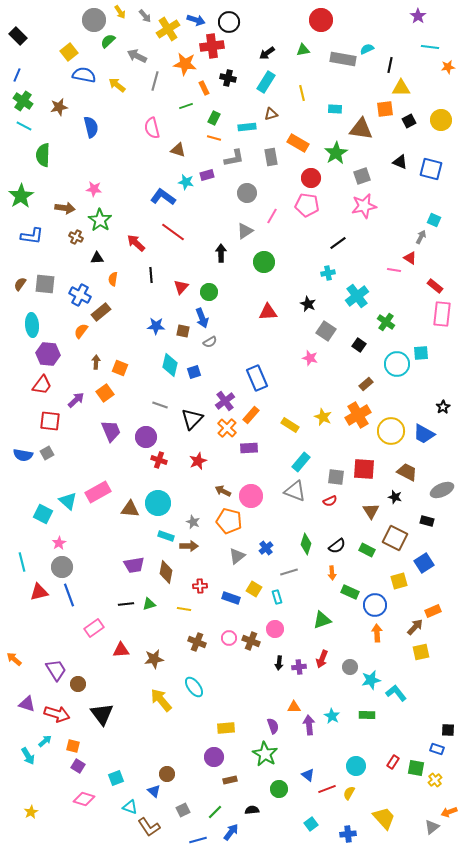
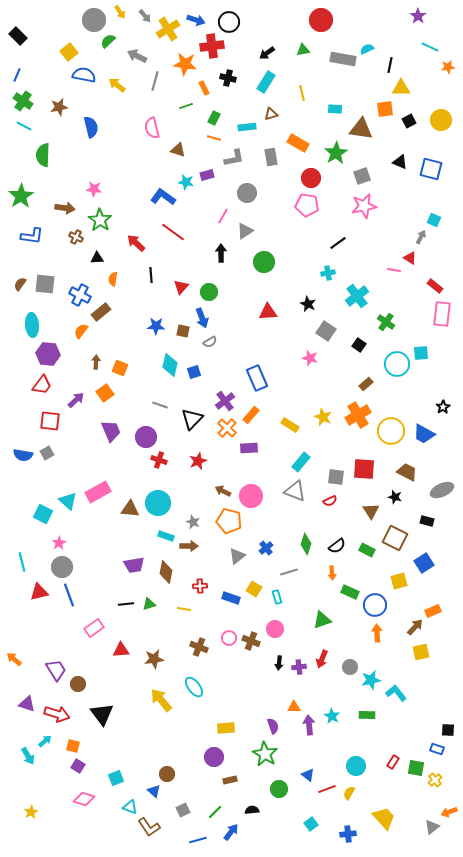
cyan line at (430, 47): rotated 18 degrees clockwise
pink line at (272, 216): moved 49 px left
brown cross at (197, 642): moved 2 px right, 5 px down
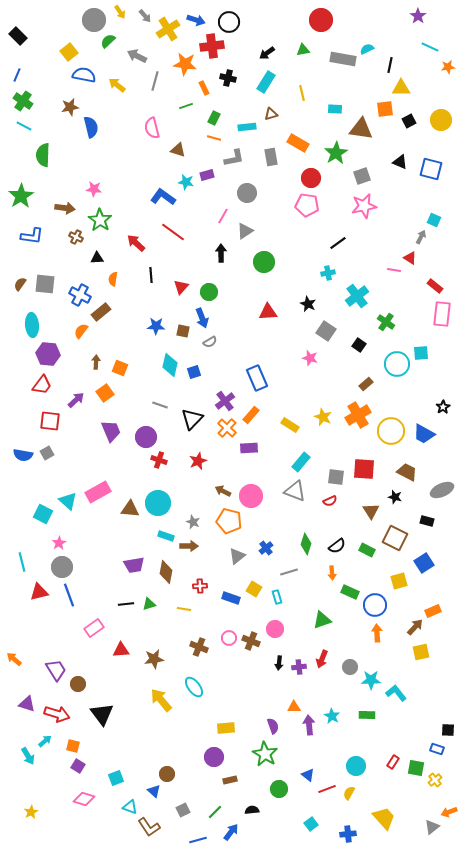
brown star at (59, 107): moved 11 px right
cyan star at (371, 680): rotated 12 degrees clockwise
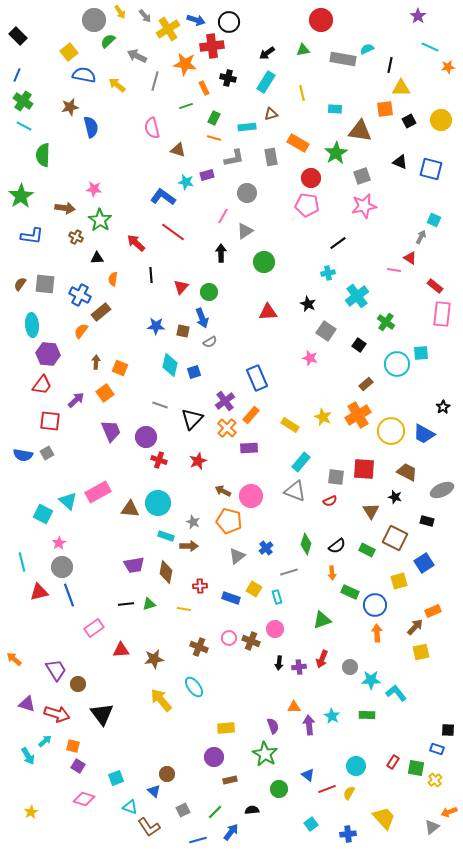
brown triangle at (361, 129): moved 1 px left, 2 px down
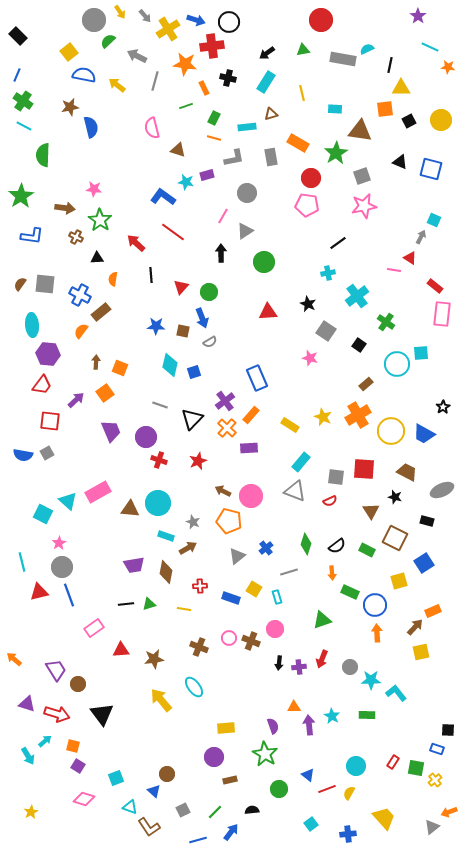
orange star at (448, 67): rotated 16 degrees clockwise
brown arrow at (189, 546): moved 1 px left, 2 px down; rotated 30 degrees counterclockwise
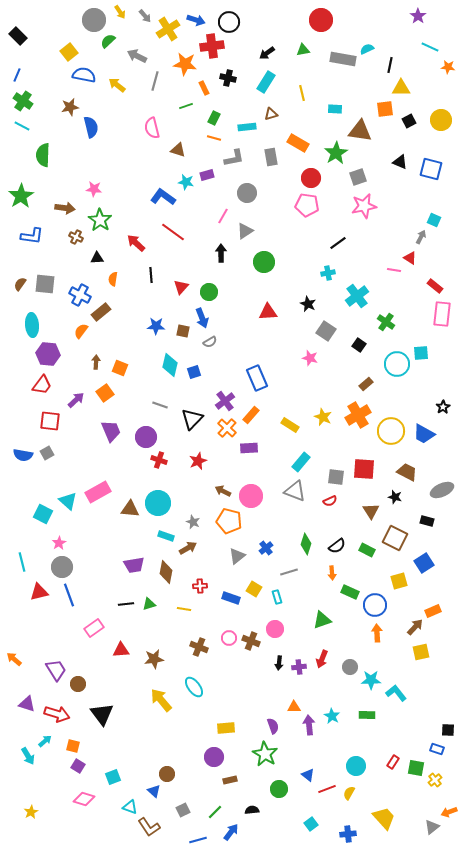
cyan line at (24, 126): moved 2 px left
gray square at (362, 176): moved 4 px left, 1 px down
cyan square at (116, 778): moved 3 px left, 1 px up
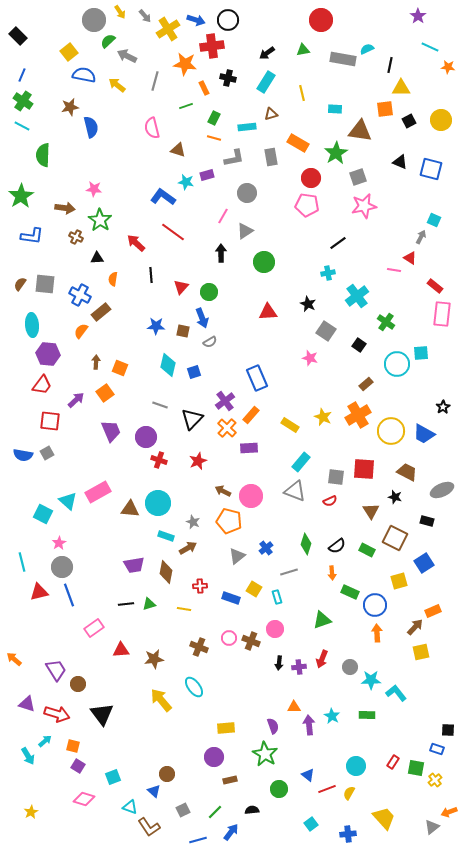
black circle at (229, 22): moved 1 px left, 2 px up
gray arrow at (137, 56): moved 10 px left
blue line at (17, 75): moved 5 px right
cyan diamond at (170, 365): moved 2 px left
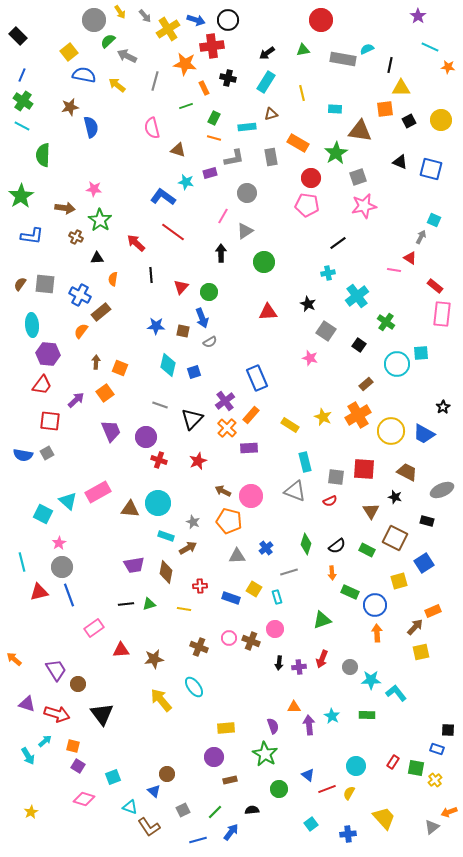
purple rectangle at (207, 175): moved 3 px right, 2 px up
cyan rectangle at (301, 462): moved 4 px right; rotated 54 degrees counterclockwise
gray triangle at (237, 556): rotated 36 degrees clockwise
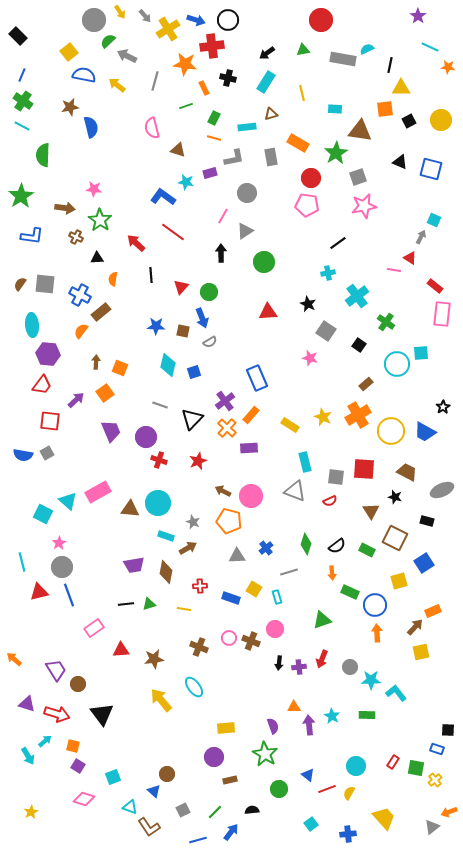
blue trapezoid at (424, 434): moved 1 px right, 2 px up
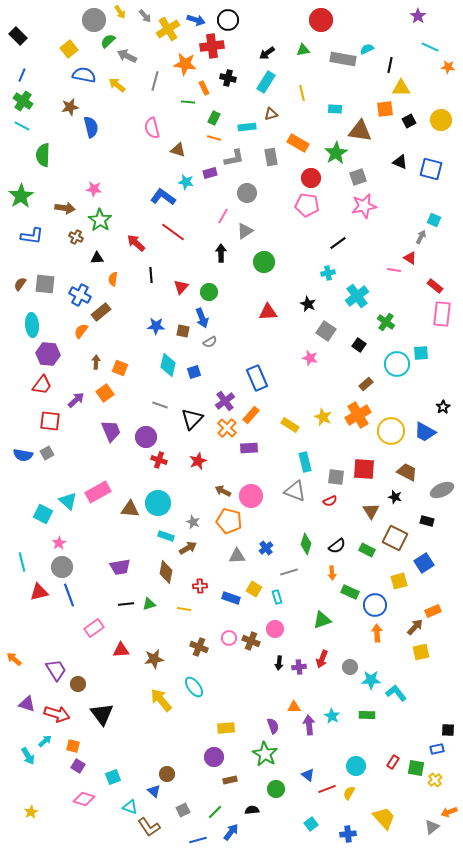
yellow square at (69, 52): moved 3 px up
green line at (186, 106): moved 2 px right, 4 px up; rotated 24 degrees clockwise
purple trapezoid at (134, 565): moved 14 px left, 2 px down
blue rectangle at (437, 749): rotated 32 degrees counterclockwise
green circle at (279, 789): moved 3 px left
